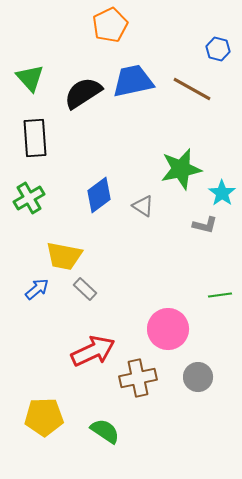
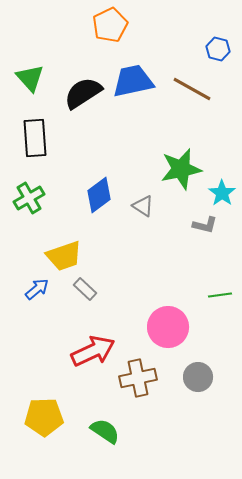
yellow trapezoid: rotated 30 degrees counterclockwise
pink circle: moved 2 px up
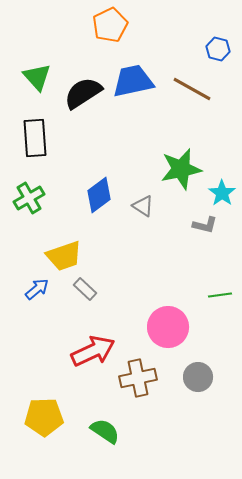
green triangle: moved 7 px right, 1 px up
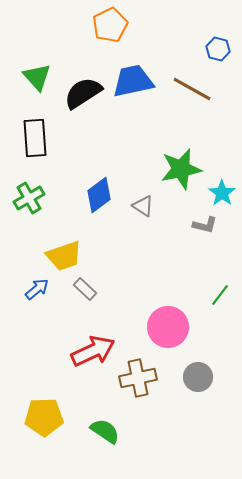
green line: rotated 45 degrees counterclockwise
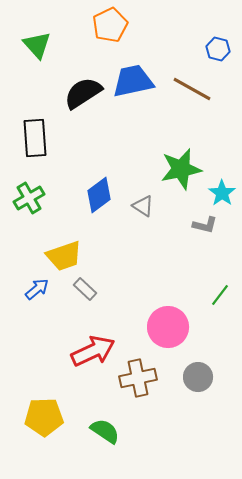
green triangle: moved 32 px up
